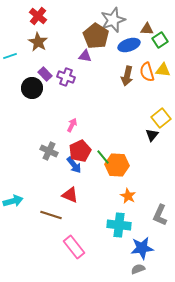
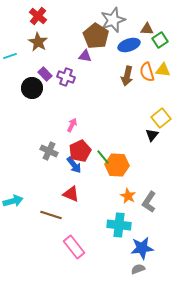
red triangle: moved 1 px right, 1 px up
gray L-shape: moved 11 px left, 13 px up; rotated 10 degrees clockwise
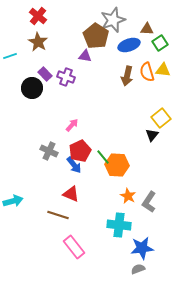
green square: moved 3 px down
pink arrow: rotated 16 degrees clockwise
brown line: moved 7 px right
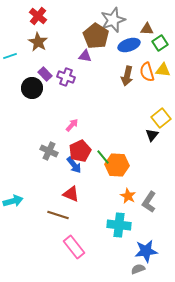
blue star: moved 4 px right, 3 px down
